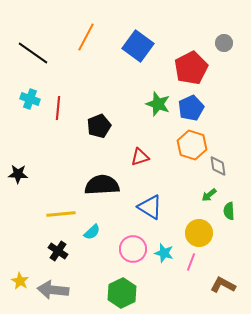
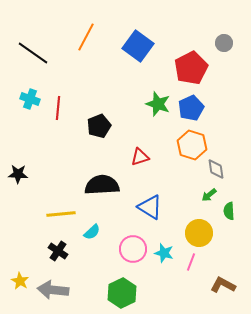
gray diamond: moved 2 px left, 3 px down
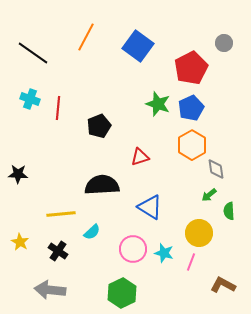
orange hexagon: rotated 12 degrees clockwise
yellow star: moved 39 px up
gray arrow: moved 3 px left
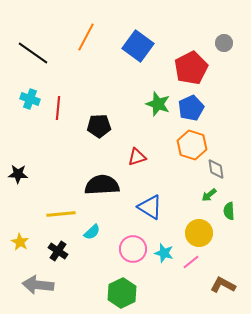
black pentagon: rotated 20 degrees clockwise
orange hexagon: rotated 12 degrees counterclockwise
red triangle: moved 3 px left
pink line: rotated 30 degrees clockwise
gray arrow: moved 12 px left, 5 px up
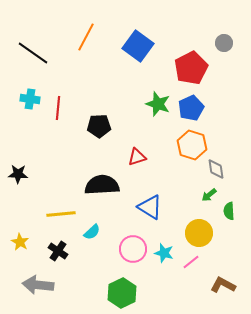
cyan cross: rotated 12 degrees counterclockwise
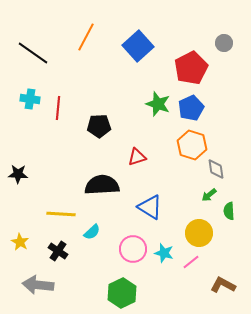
blue square: rotated 12 degrees clockwise
yellow line: rotated 8 degrees clockwise
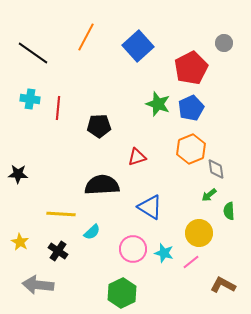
orange hexagon: moved 1 px left, 4 px down; rotated 20 degrees clockwise
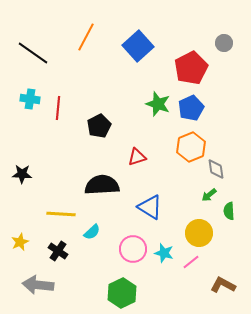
black pentagon: rotated 25 degrees counterclockwise
orange hexagon: moved 2 px up
black star: moved 4 px right
yellow star: rotated 18 degrees clockwise
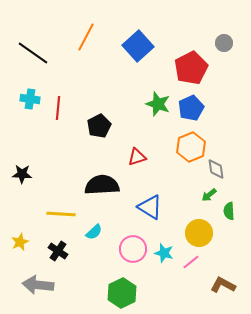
cyan semicircle: moved 2 px right
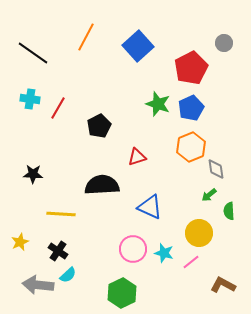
red line: rotated 25 degrees clockwise
black star: moved 11 px right
blue triangle: rotated 8 degrees counterclockwise
cyan semicircle: moved 26 px left, 43 px down
